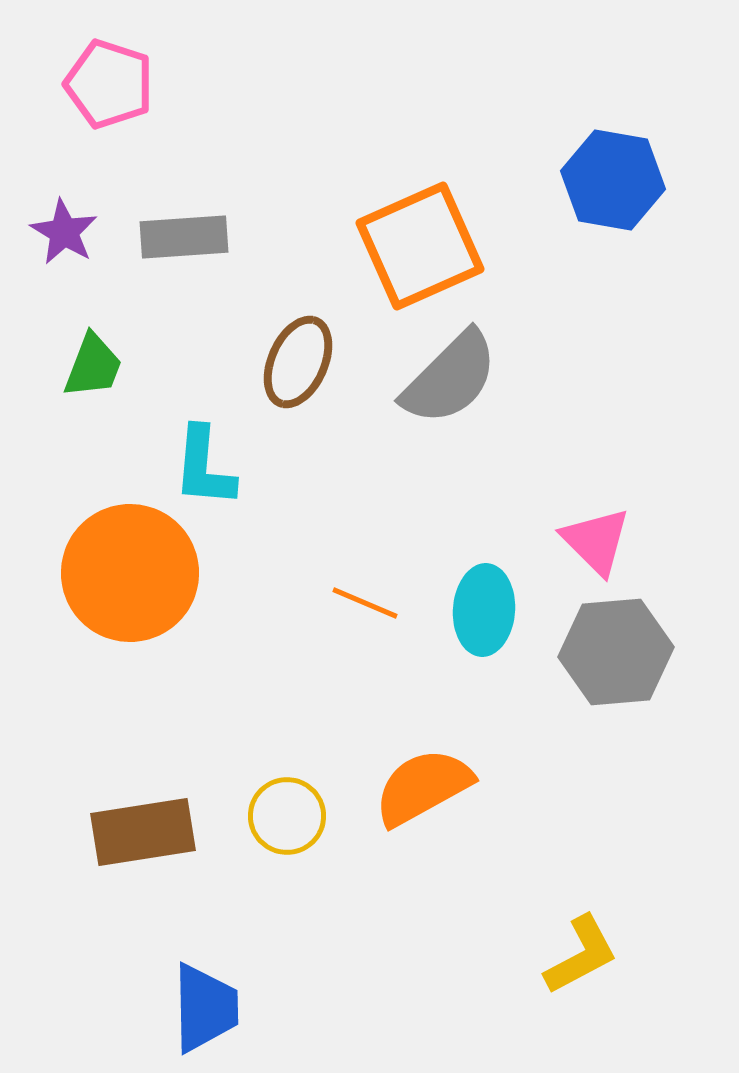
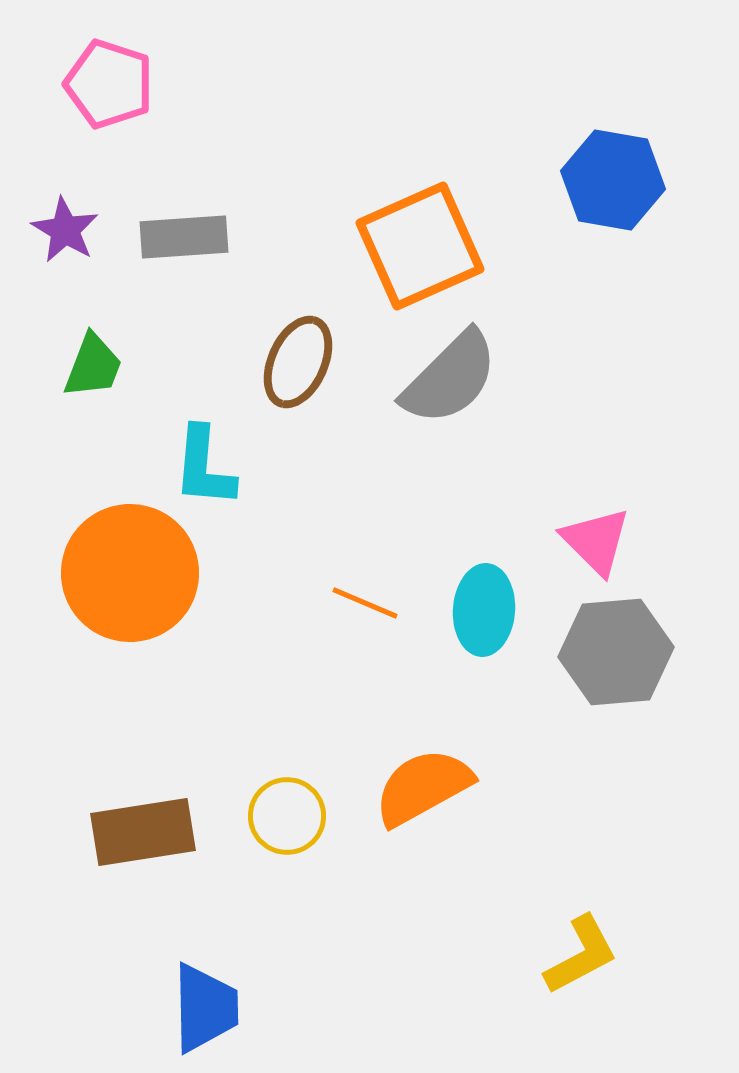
purple star: moved 1 px right, 2 px up
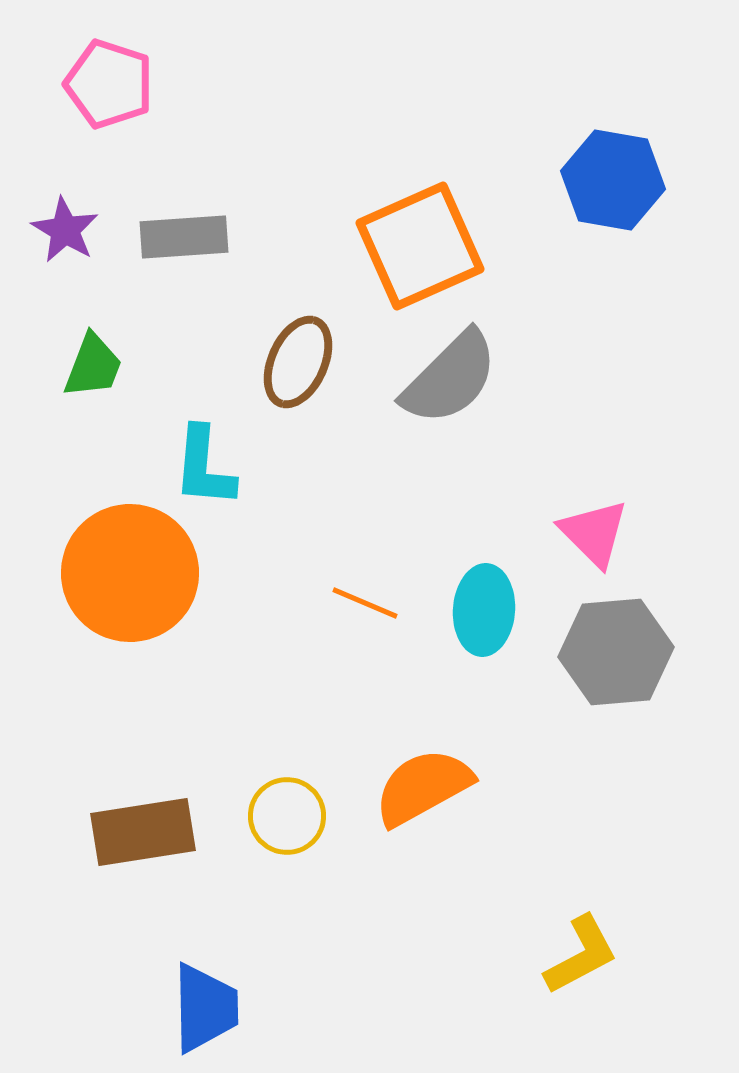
pink triangle: moved 2 px left, 8 px up
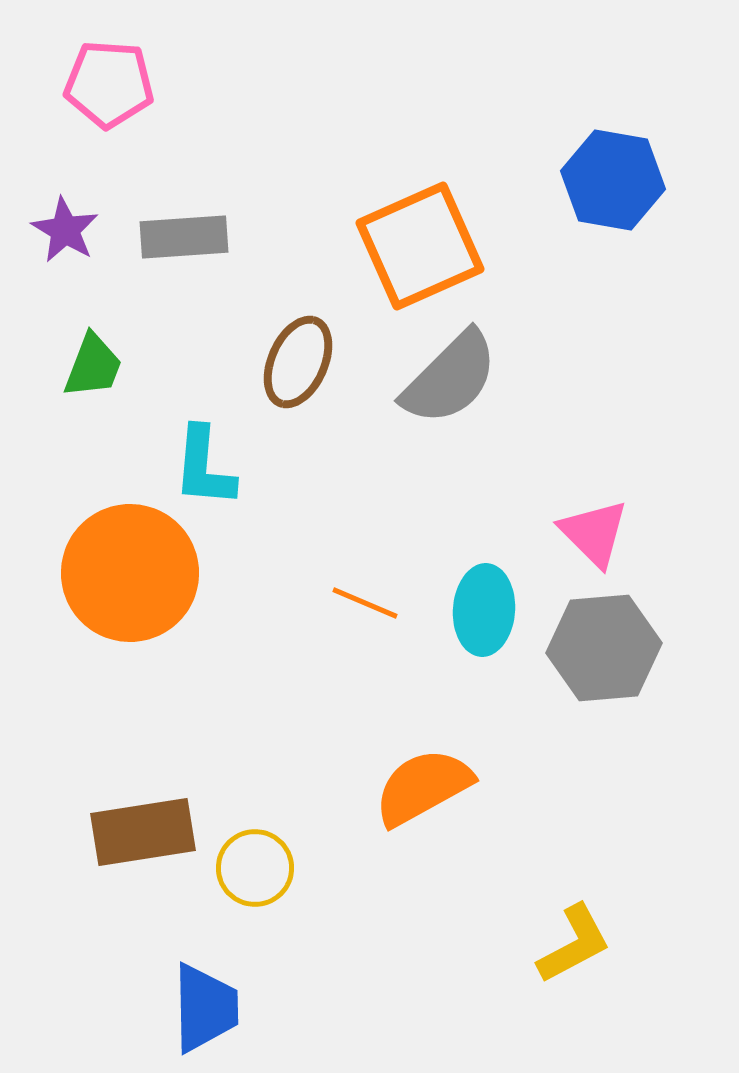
pink pentagon: rotated 14 degrees counterclockwise
gray hexagon: moved 12 px left, 4 px up
yellow circle: moved 32 px left, 52 px down
yellow L-shape: moved 7 px left, 11 px up
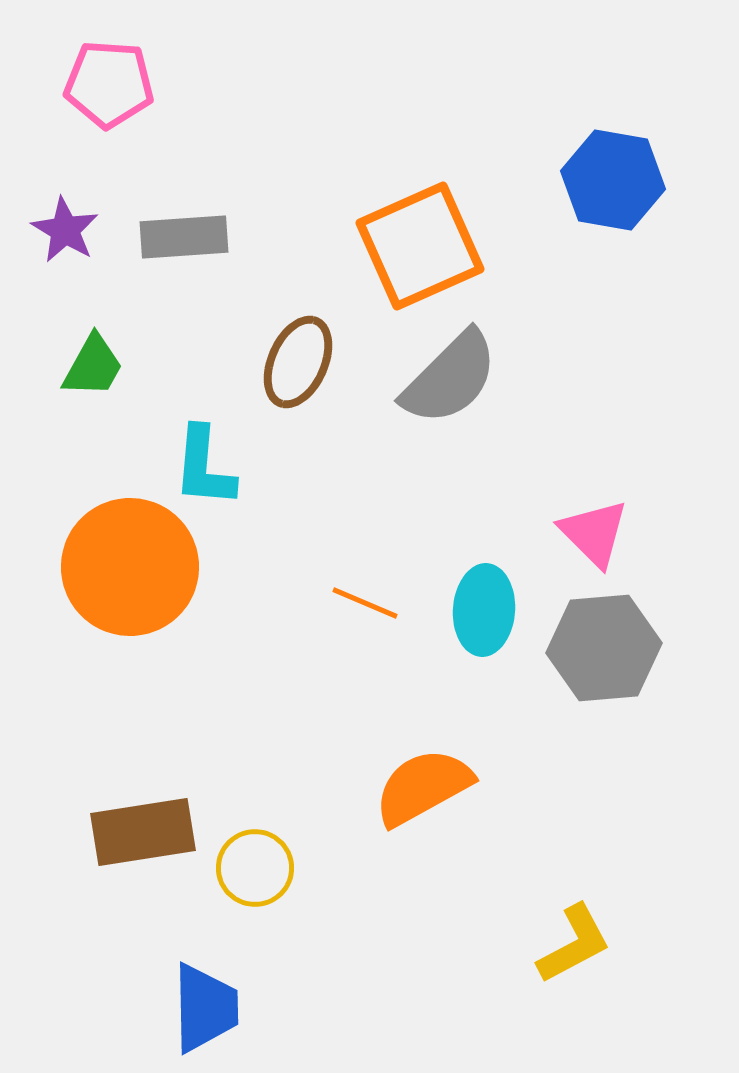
green trapezoid: rotated 8 degrees clockwise
orange circle: moved 6 px up
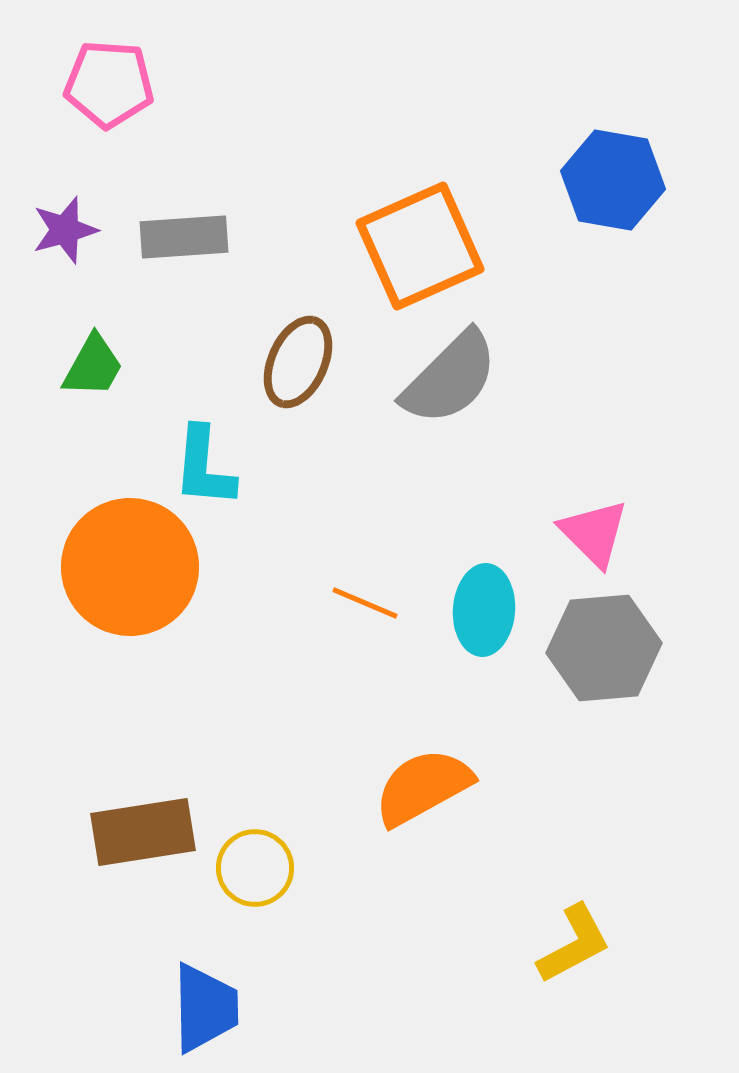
purple star: rotated 26 degrees clockwise
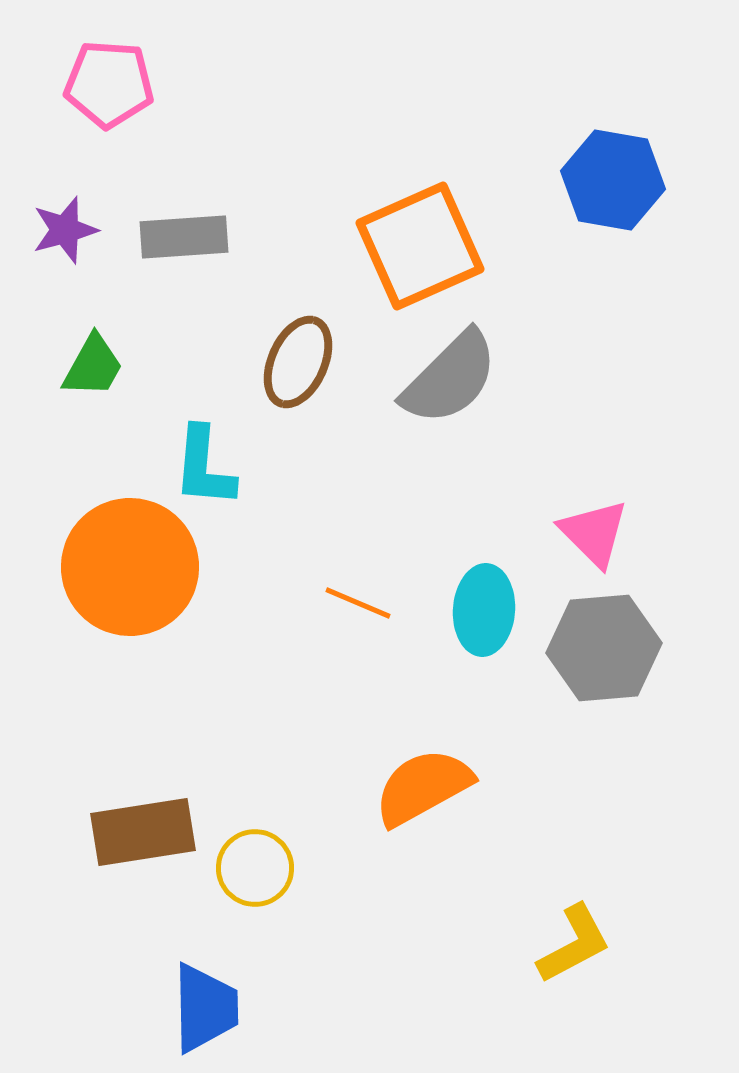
orange line: moved 7 px left
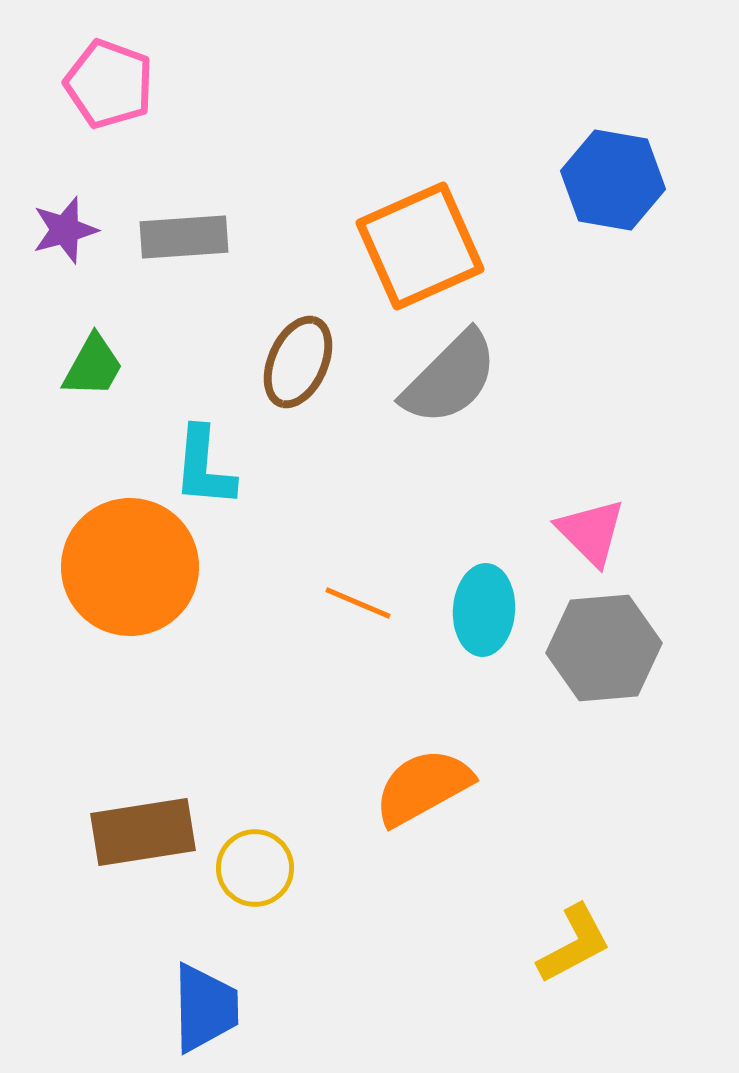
pink pentagon: rotated 16 degrees clockwise
pink triangle: moved 3 px left, 1 px up
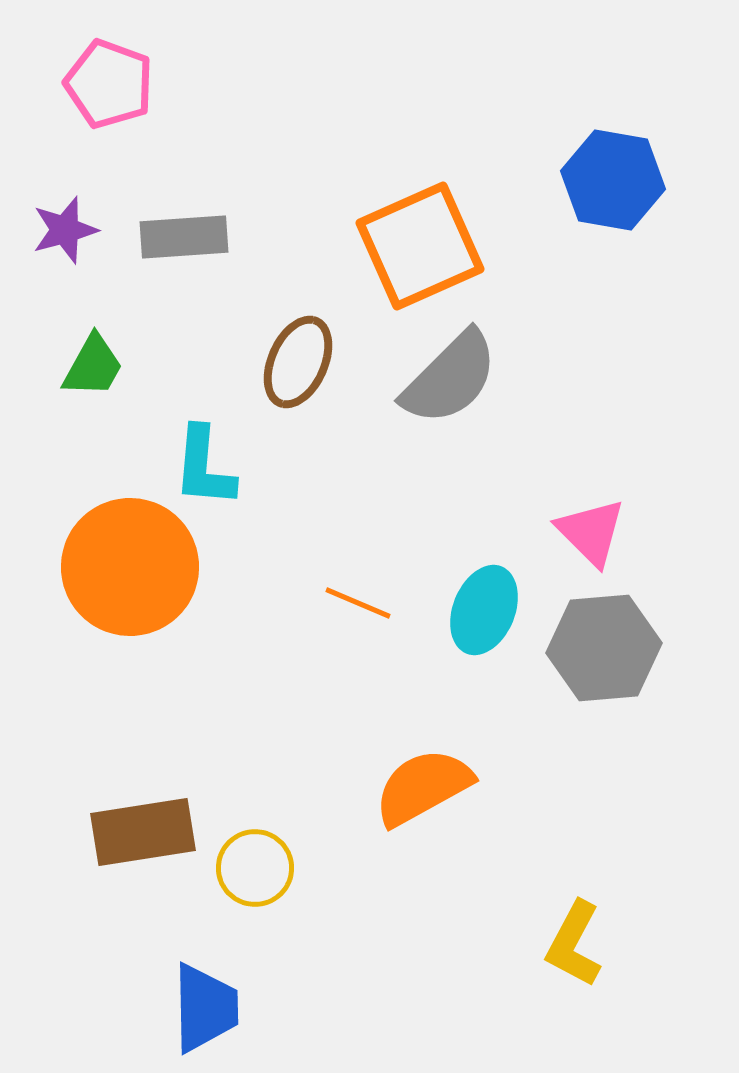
cyan ellipse: rotated 18 degrees clockwise
yellow L-shape: rotated 146 degrees clockwise
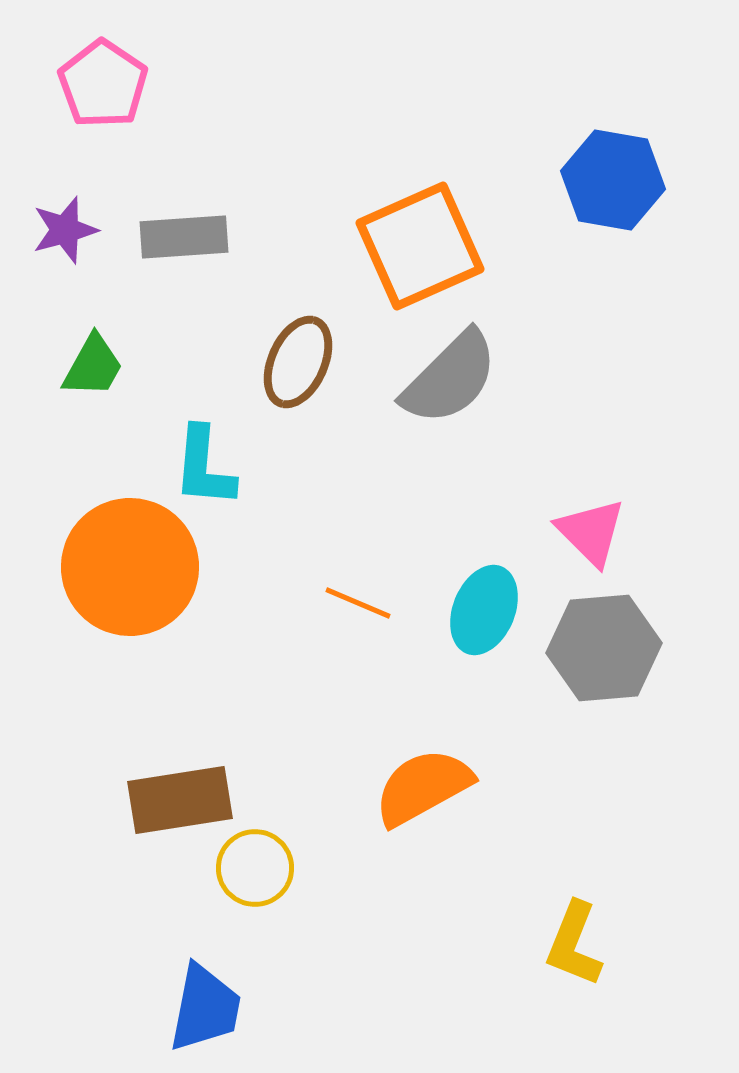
pink pentagon: moved 6 px left; rotated 14 degrees clockwise
brown rectangle: moved 37 px right, 32 px up
yellow L-shape: rotated 6 degrees counterclockwise
blue trapezoid: rotated 12 degrees clockwise
